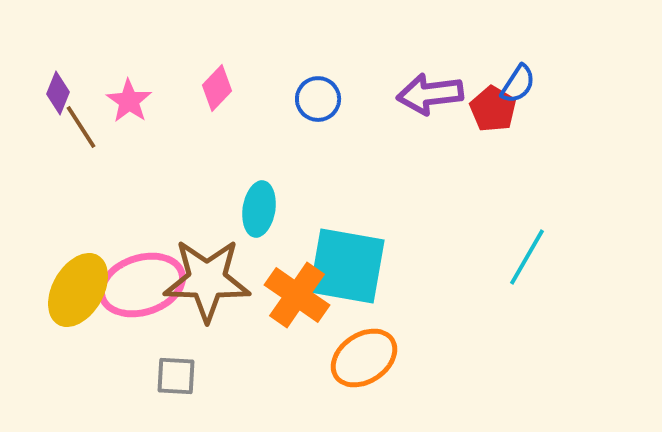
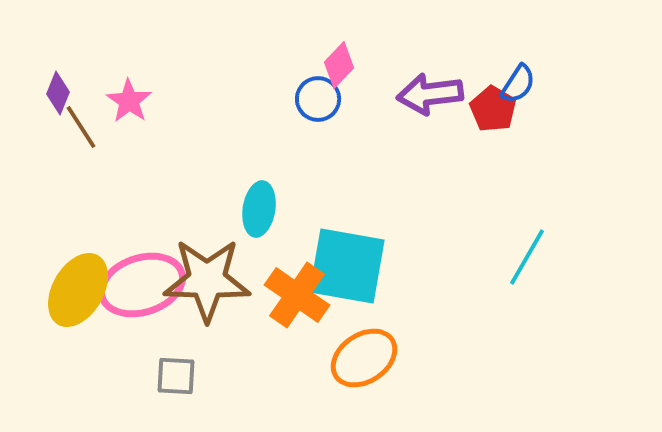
pink diamond: moved 122 px right, 23 px up
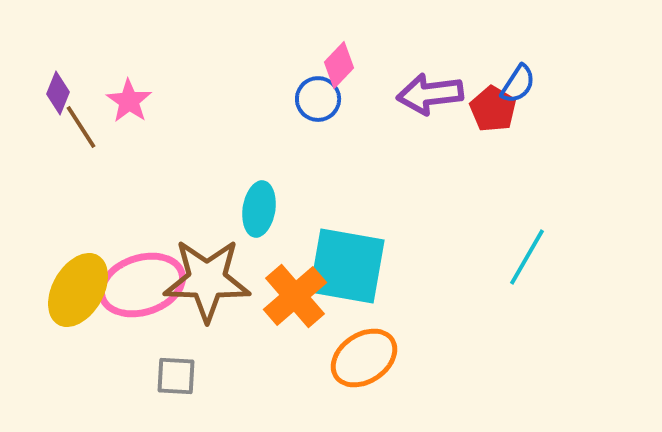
orange cross: moved 2 px left, 1 px down; rotated 14 degrees clockwise
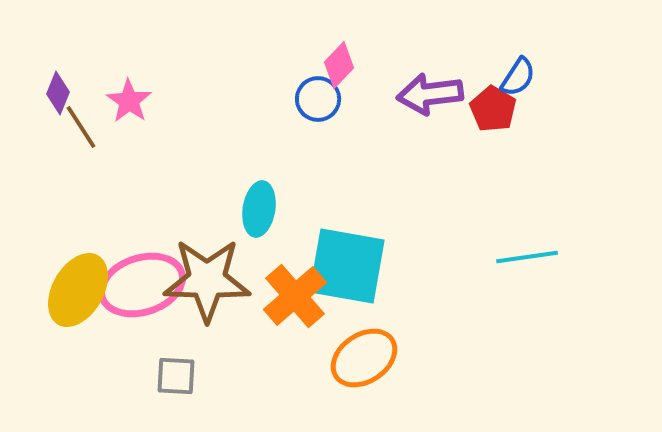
blue semicircle: moved 7 px up
cyan line: rotated 52 degrees clockwise
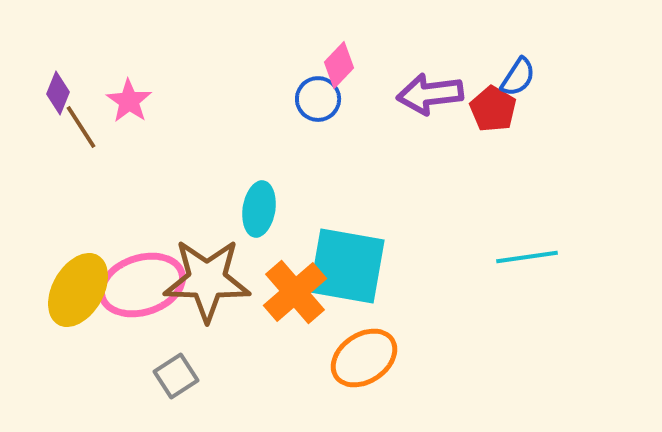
orange cross: moved 4 px up
gray square: rotated 36 degrees counterclockwise
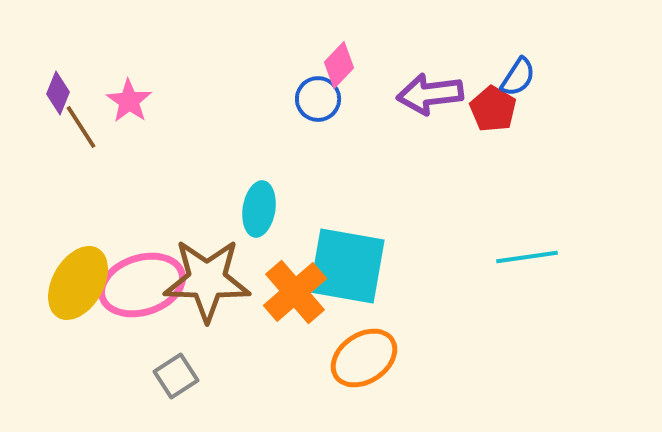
yellow ellipse: moved 7 px up
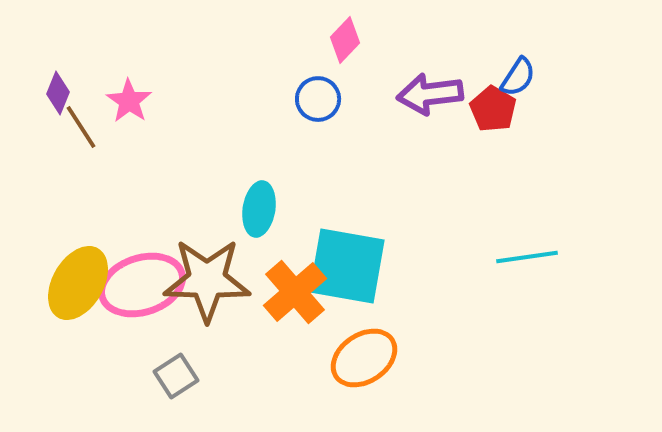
pink diamond: moved 6 px right, 25 px up
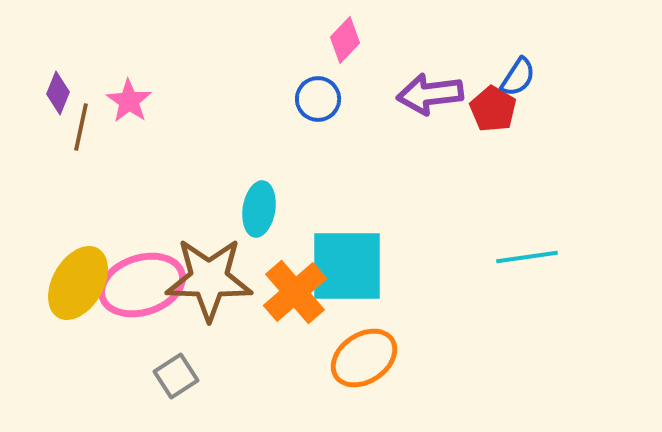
brown line: rotated 45 degrees clockwise
cyan square: rotated 10 degrees counterclockwise
brown star: moved 2 px right, 1 px up
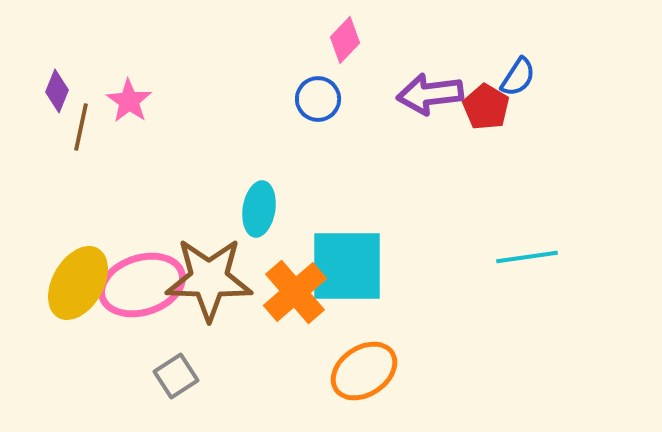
purple diamond: moved 1 px left, 2 px up
red pentagon: moved 7 px left, 2 px up
orange ellipse: moved 13 px down
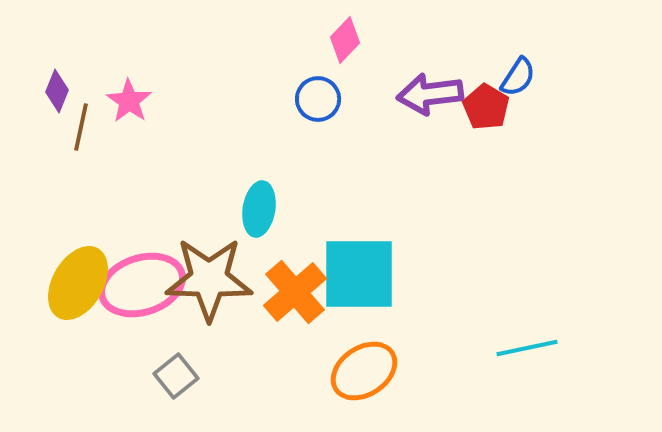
cyan line: moved 91 px down; rotated 4 degrees counterclockwise
cyan square: moved 12 px right, 8 px down
gray square: rotated 6 degrees counterclockwise
